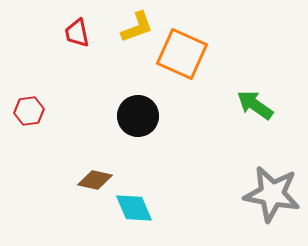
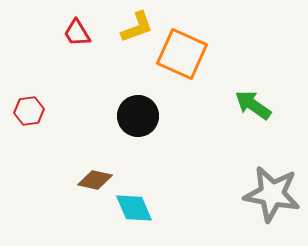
red trapezoid: rotated 20 degrees counterclockwise
green arrow: moved 2 px left
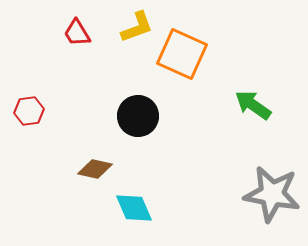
brown diamond: moved 11 px up
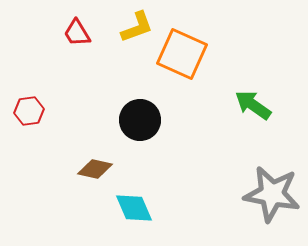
black circle: moved 2 px right, 4 px down
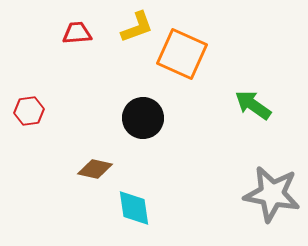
red trapezoid: rotated 116 degrees clockwise
black circle: moved 3 px right, 2 px up
cyan diamond: rotated 15 degrees clockwise
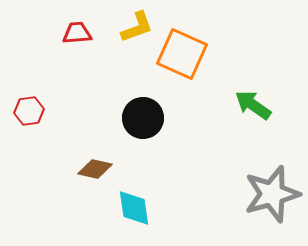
gray star: rotated 26 degrees counterclockwise
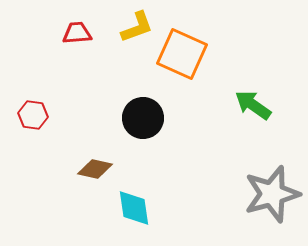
red hexagon: moved 4 px right, 4 px down; rotated 16 degrees clockwise
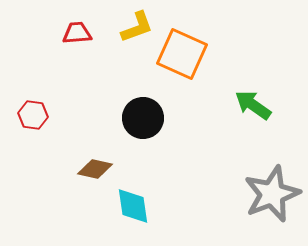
gray star: rotated 6 degrees counterclockwise
cyan diamond: moved 1 px left, 2 px up
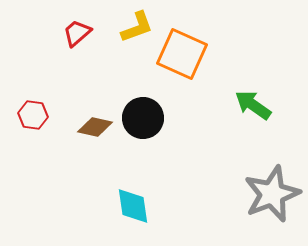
red trapezoid: rotated 36 degrees counterclockwise
brown diamond: moved 42 px up
